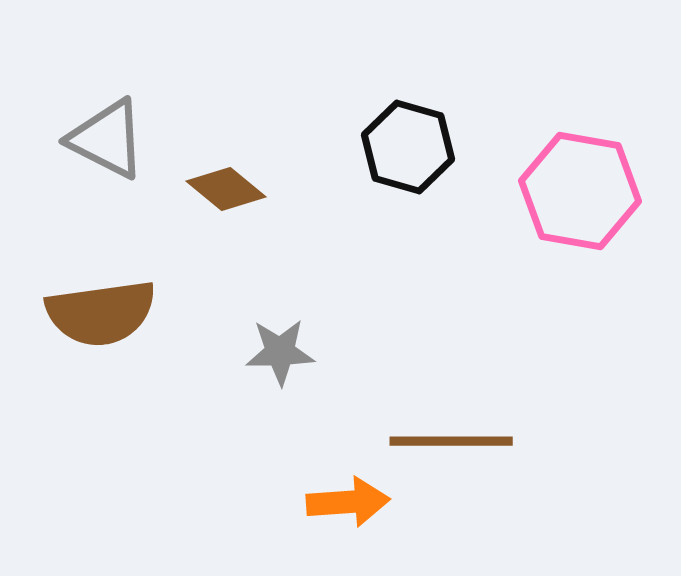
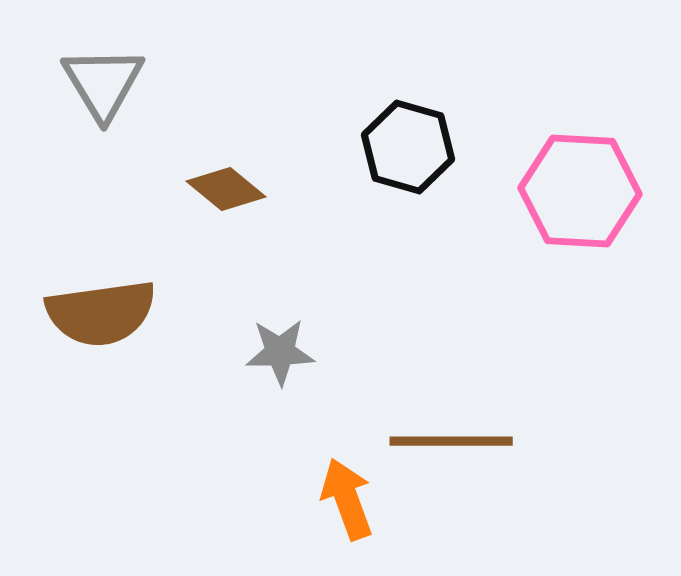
gray triangle: moved 4 px left, 56 px up; rotated 32 degrees clockwise
pink hexagon: rotated 7 degrees counterclockwise
orange arrow: moved 1 px left, 3 px up; rotated 106 degrees counterclockwise
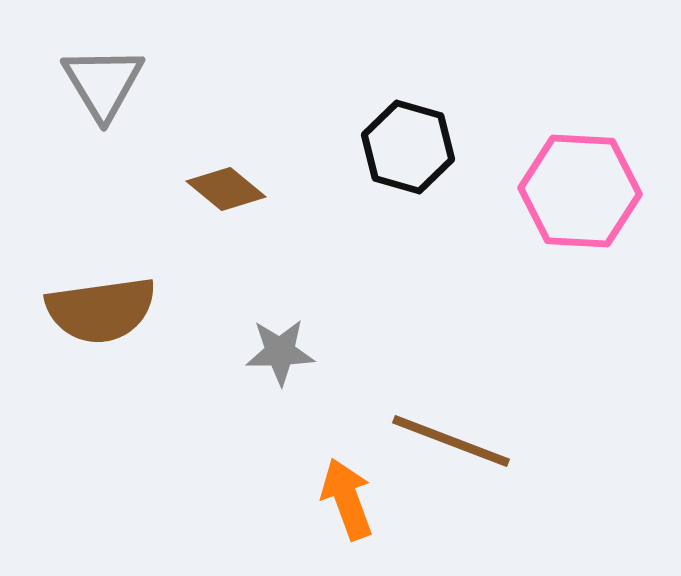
brown semicircle: moved 3 px up
brown line: rotated 21 degrees clockwise
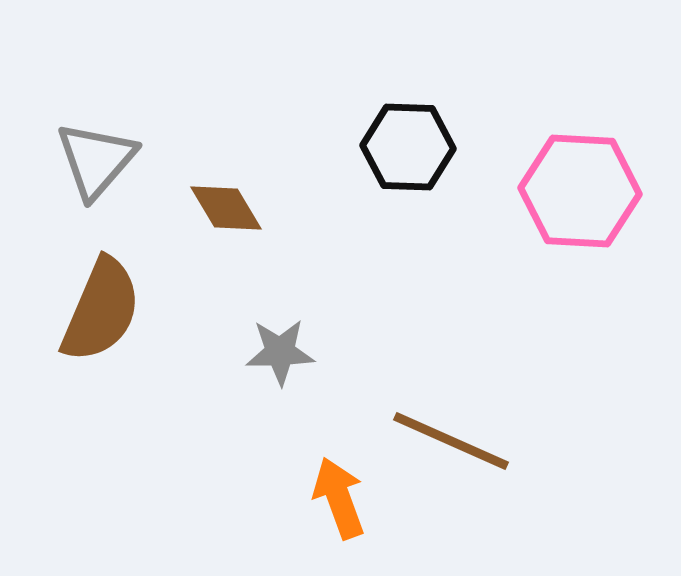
gray triangle: moved 7 px left, 77 px down; rotated 12 degrees clockwise
black hexagon: rotated 14 degrees counterclockwise
brown diamond: moved 19 px down; rotated 20 degrees clockwise
brown semicircle: rotated 59 degrees counterclockwise
brown line: rotated 3 degrees clockwise
orange arrow: moved 8 px left, 1 px up
